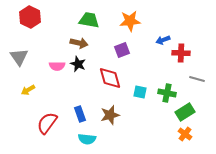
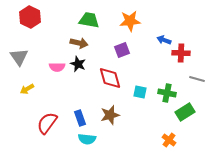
blue arrow: moved 1 px right; rotated 40 degrees clockwise
pink semicircle: moved 1 px down
yellow arrow: moved 1 px left, 1 px up
blue rectangle: moved 4 px down
orange cross: moved 16 px left, 6 px down
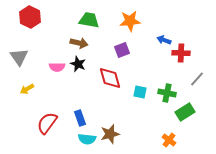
gray line: rotated 63 degrees counterclockwise
brown star: moved 19 px down
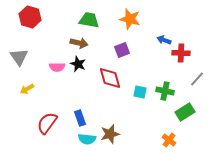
red hexagon: rotated 10 degrees counterclockwise
orange star: moved 2 px up; rotated 20 degrees clockwise
green cross: moved 2 px left, 2 px up
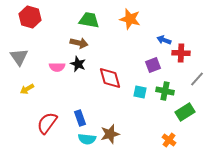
purple square: moved 31 px right, 15 px down
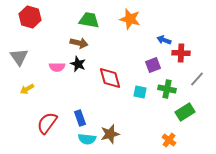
green cross: moved 2 px right, 2 px up
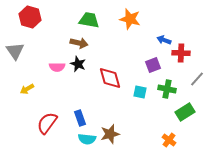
gray triangle: moved 4 px left, 6 px up
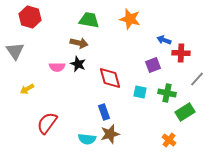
green cross: moved 4 px down
blue rectangle: moved 24 px right, 6 px up
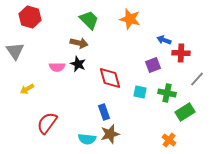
green trapezoid: rotated 35 degrees clockwise
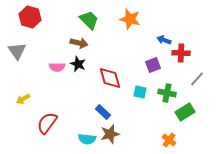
gray triangle: moved 2 px right
yellow arrow: moved 4 px left, 10 px down
blue rectangle: moved 1 px left; rotated 28 degrees counterclockwise
